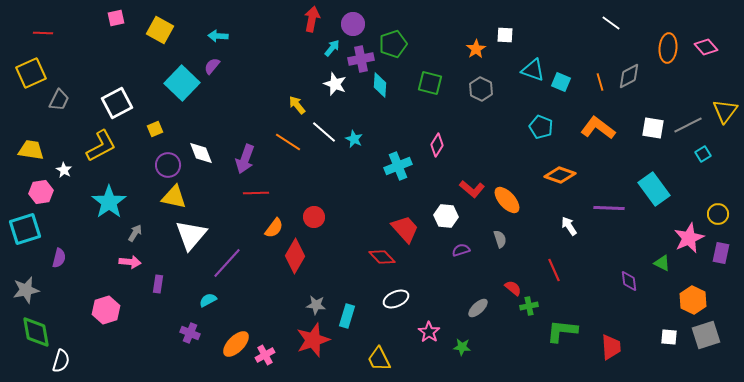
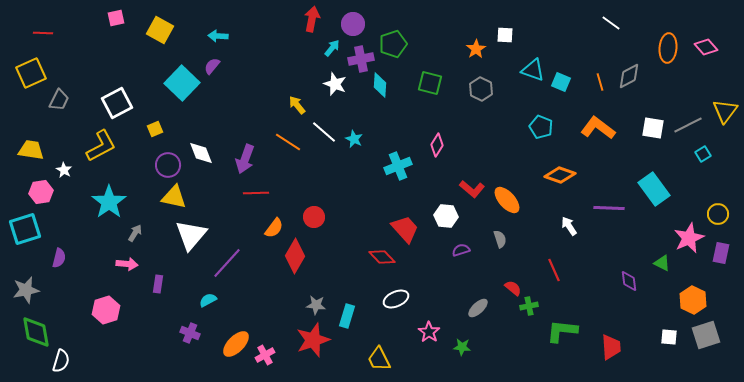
pink arrow at (130, 262): moved 3 px left, 2 px down
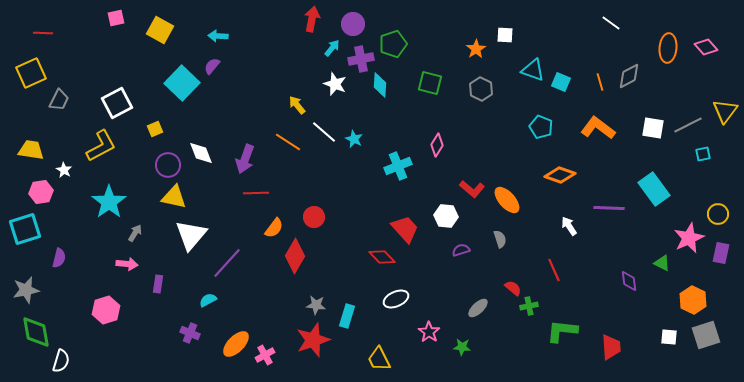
cyan square at (703, 154): rotated 21 degrees clockwise
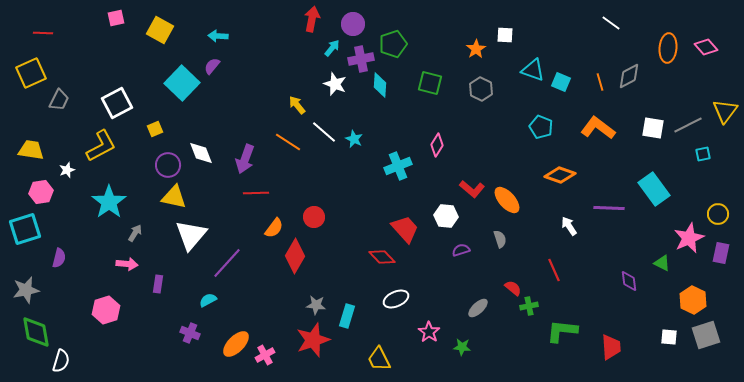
white star at (64, 170): moved 3 px right; rotated 21 degrees clockwise
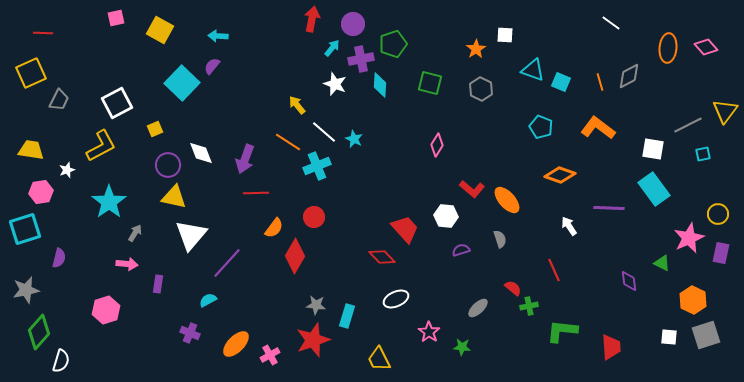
white square at (653, 128): moved 21 px down
cyan cross at (398, 166): moved 81 px left
green diamond at (36, 332): moved 3 px right; rotated 52 degrees clockwise
pink cross at (265, 355): moved 5 px right
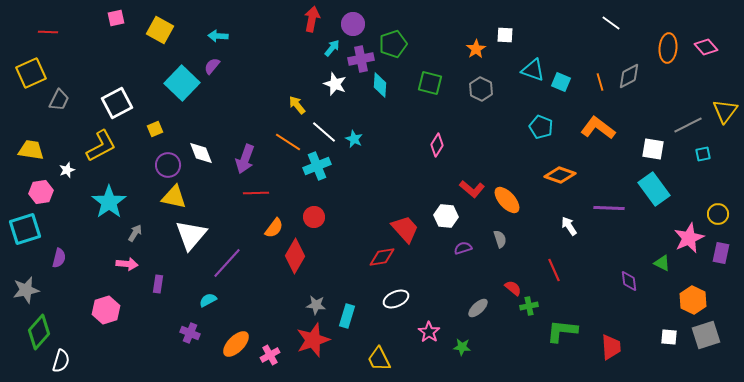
red line at (43, 33): moved 5 px right, 1 px up
purple semicircle at (461, 250): moved 2 px right, 2 px up
red diamond at (382, 257): rotated 56 degrees counterclockwise
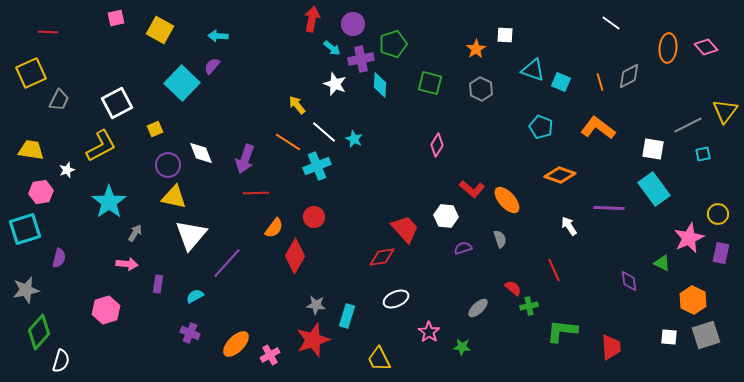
cyan arrow at (332, 48): rotated 90 degrees clockwise
cyan semicircle at (208, 300): moved 13 px left, 4 px up
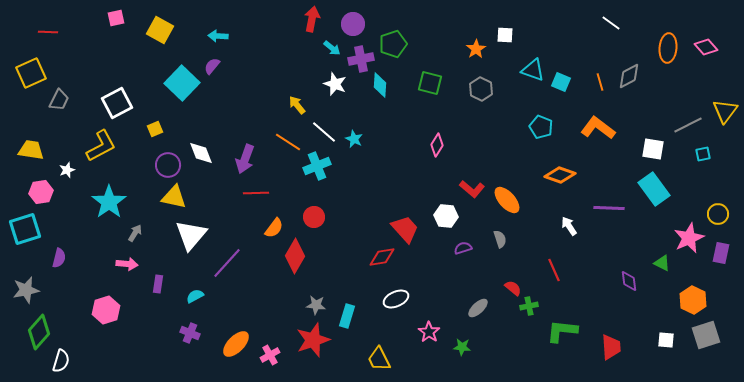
white square at (669, 337): moved 3 px left, 3 px down
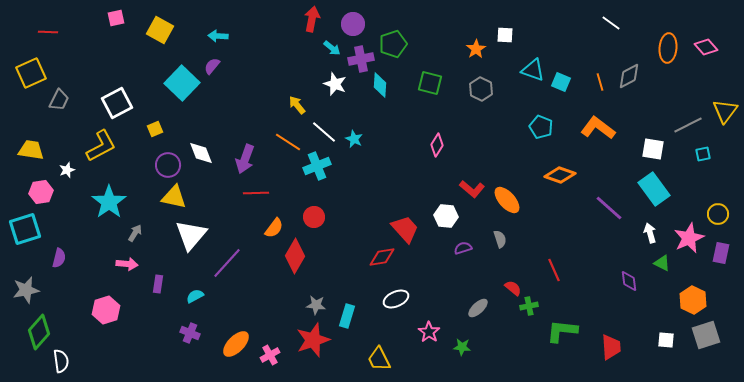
purple line at (609, 208): rotated 40 degrees clockwise
white arrow at (569, 226): moved 81 px right, 7 px down; rotated 18 degrees clockwise
white semicircle at (61, 361): rotated 25 degrees counterclockwise
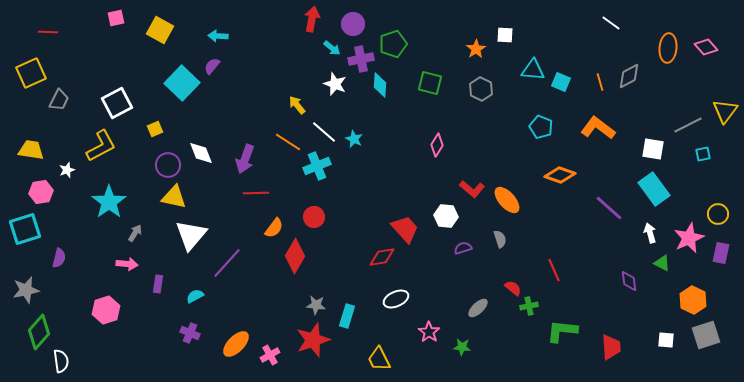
cyan triangle at (533, 70): rotated 15 degrees counterclockwise
